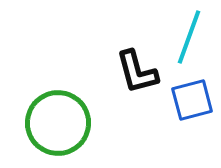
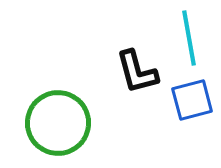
cyan line: moved 1 px down; rotated 30 degrees counterclockwise
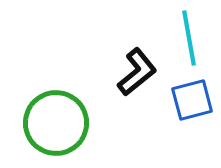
black L-shape: rotated 114 degrees counterclockwise
green circle: moved 2 px left
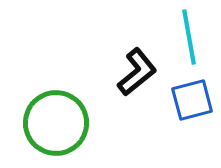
cyan line: moved 1 px up
